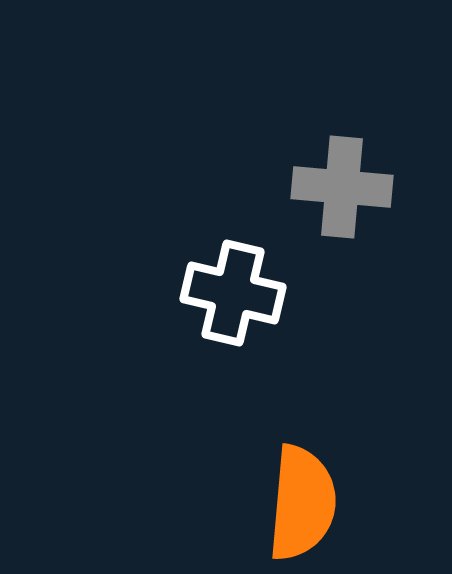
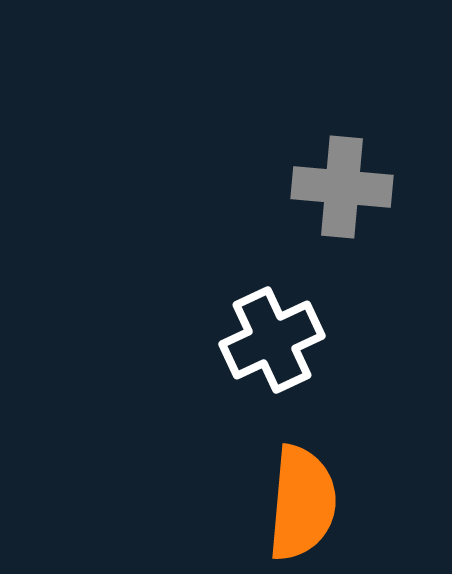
white cross: moved 39 px right, 47 px down; rotated 38 degrees counterclockwise
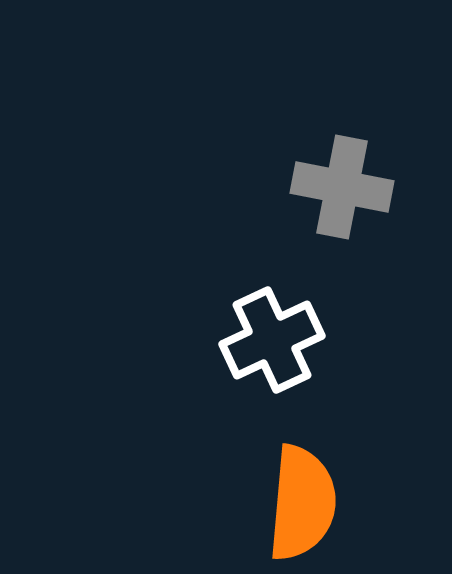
gray cross: rotated 6 degrees clockwise
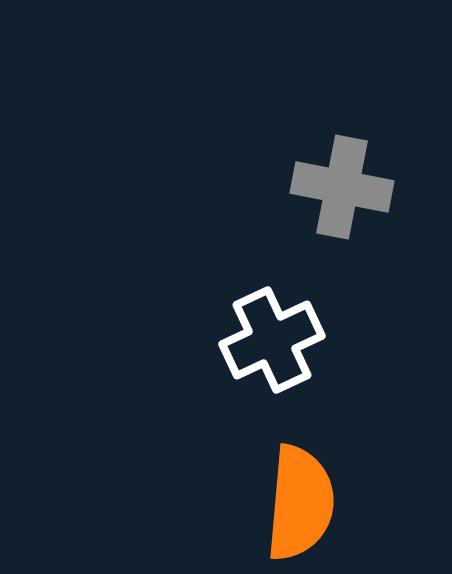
orange semicircle: moved 2 px left
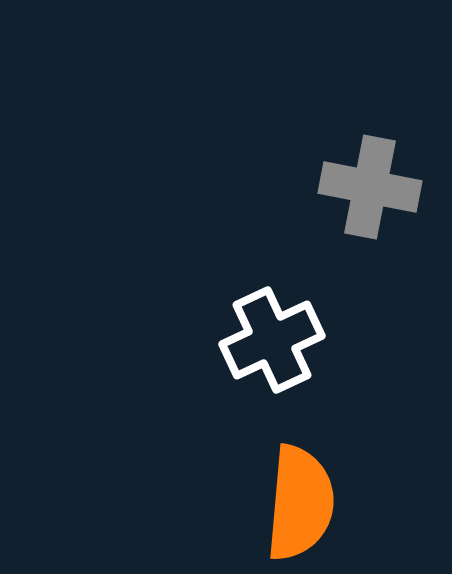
gray cross: moved 28 px right
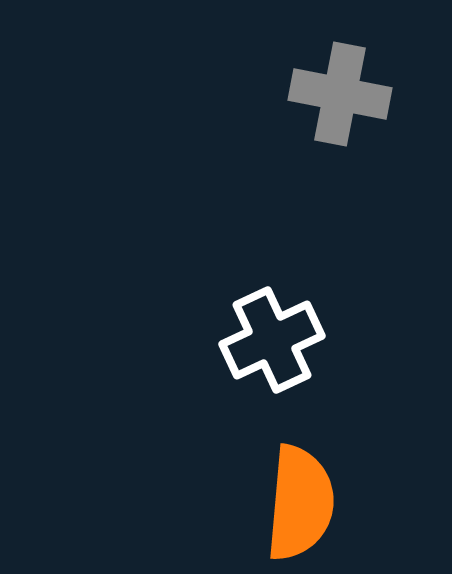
gray cross: moved 30 px left, 93 px up
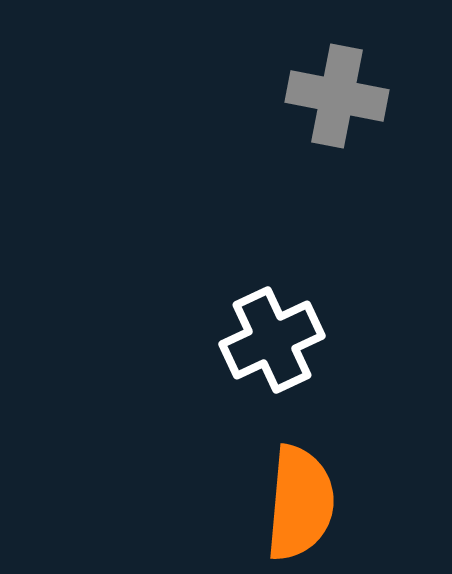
gray cross: moved 3 px left, 2 px down
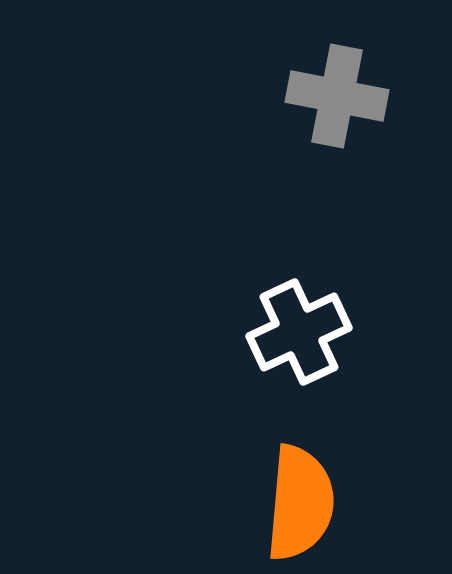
white cross: moved 27 px right, 8 px up
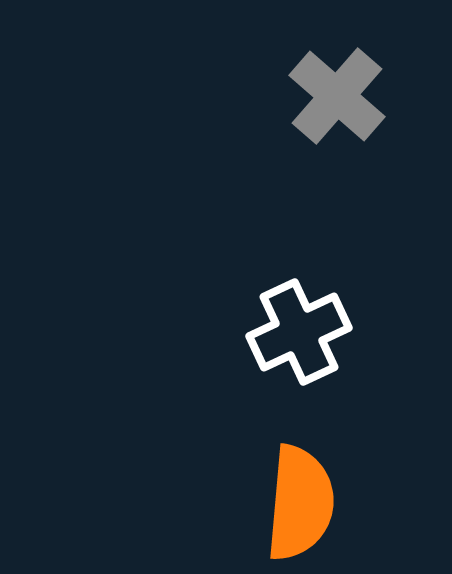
gray cross: rotated 30 degrees clockwise
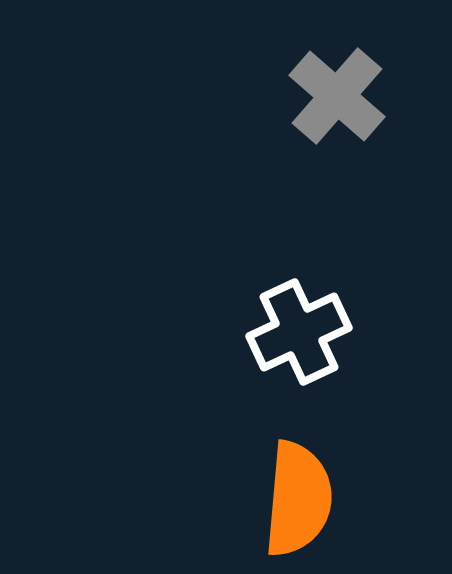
orange semicircle: moved 2 px left, 4 px up
